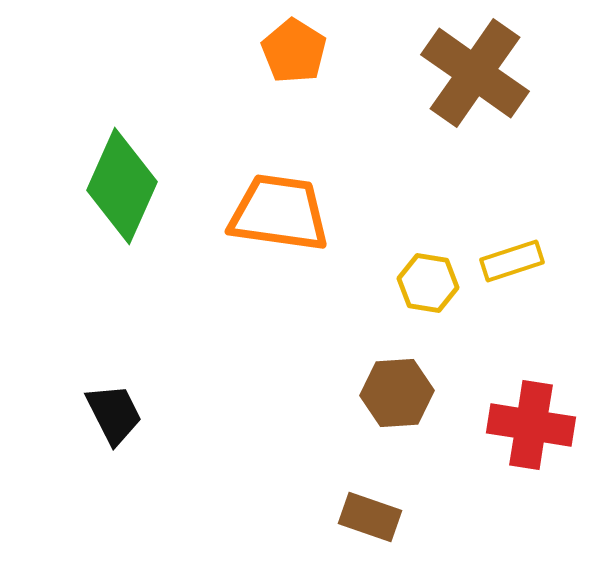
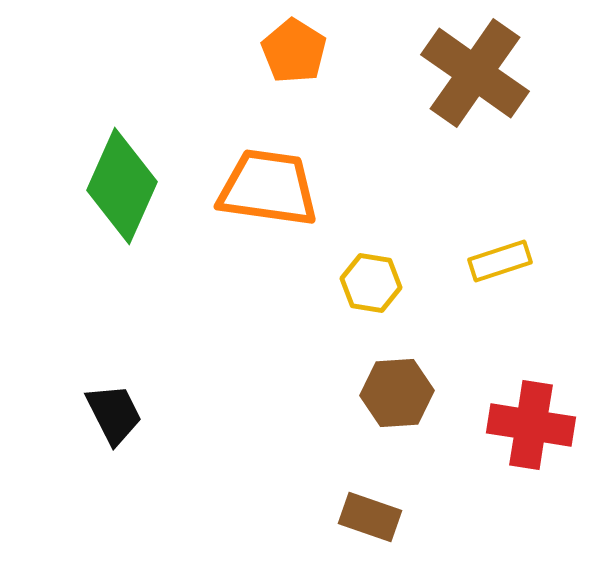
orange trapezoid: moved 11 px left, 25 px up
yellow rectangle: moved 12 px left
yellow hexagon: moved 57 px left
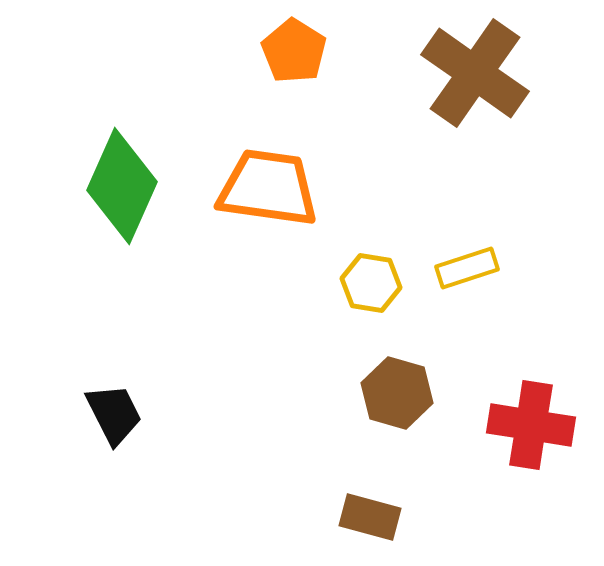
yellow rectangle: moved 33 px left, 7 px down
brown hexagon: rotated 20 degrees clockwise
brown rectangle: rotated 4 degrees counterclockwise
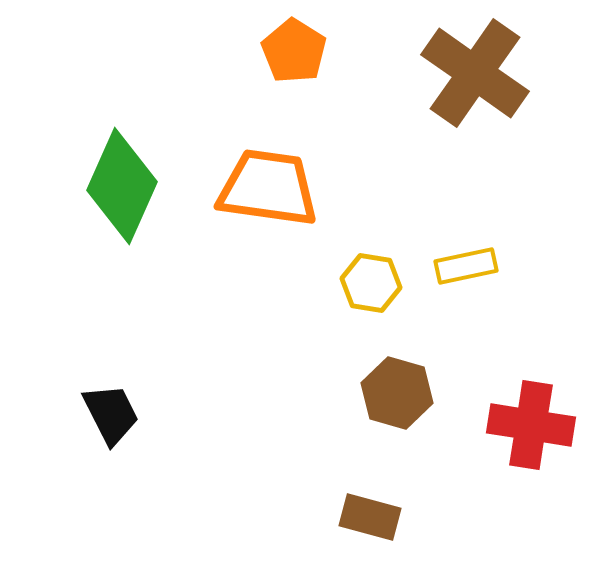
yellow rectangle: moved 1 px left, 2 px up; rotated 6 degrees clockwise
black trapezoid: moved 3 px left
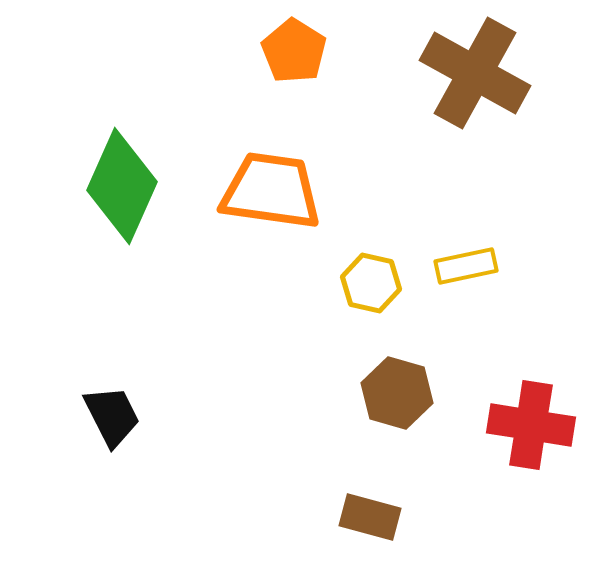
brown cross: rotated 6 degrees counterclockwise
orange trapezoid: moved 3 px right, 3 px down
yellow hexagon: rotated 4 degrees clockwise
black trapezoid: moved 1 px right, 2 px down
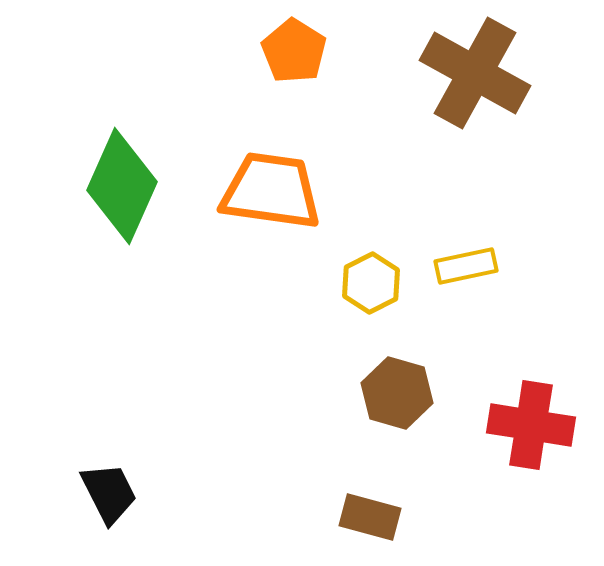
yellow hexagon: rotated 20 degrees clockwise
black trapezoid: moved 3 px left, 77 px down
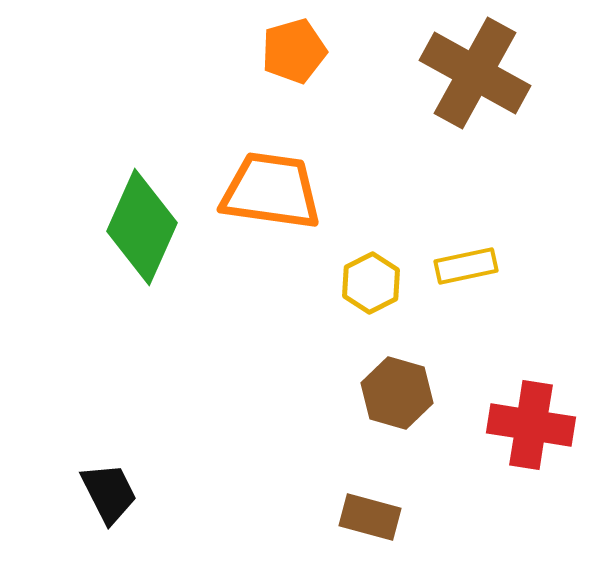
orange pentagon: rotated 24 degrees clockwise
green diamond: moved 20 px right, 41 px down
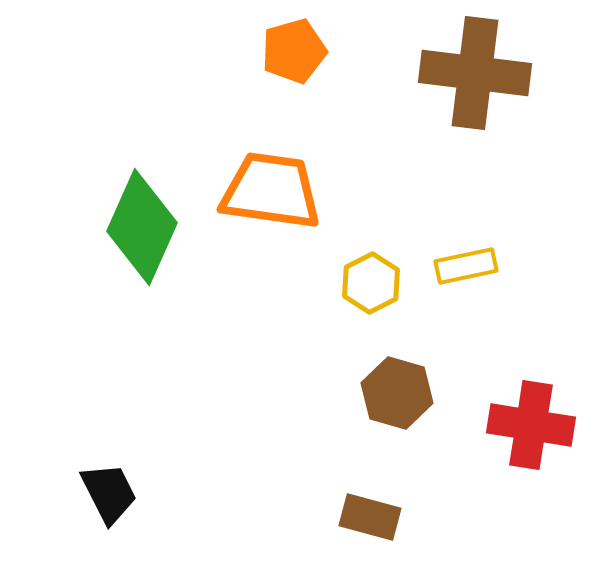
brown cross: rotated 22 degrees counterclockwise
